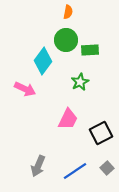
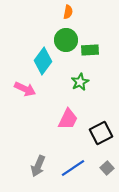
blue line: moved 2 px left, 3 px up
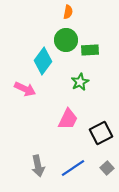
gray arrow: rotated 35 degrees counterclockwise
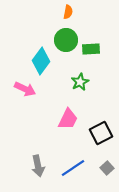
green rectangle: moved 1 px right, 1 px up
cyan diamond: moved 2 px left
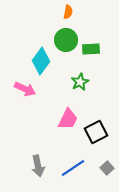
black square: moved 5 px left, 1 px up
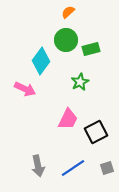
orange semicircle: rotated 144 degrees counterclockwise
green rectangle: rotated 12 degrees counterclockwise
gray square: rotated 24 degrees clockwise
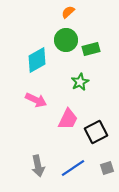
cyan diamond: moved 4 px left, 1 px up; rotated 24 degrees clockwise
pink arrow: moved 11 px right, 11 px down
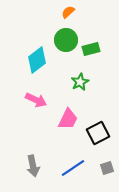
cyan diamond: rotated 8 degrees counterclockwise
black square: moved 2 px right, 1 px down
gray arrow: moved 5 px left
